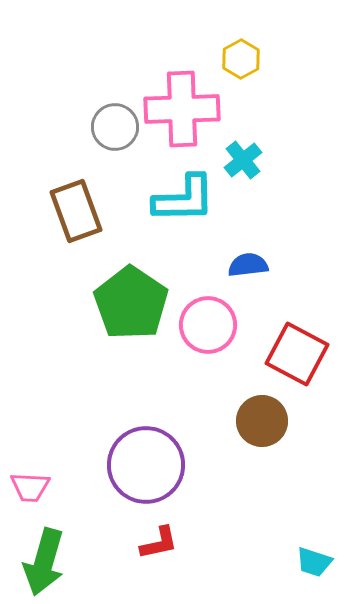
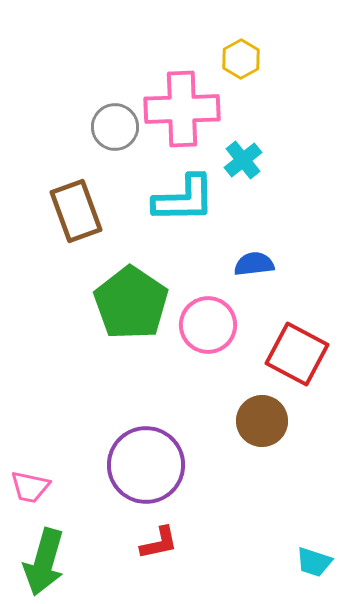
blue semicircle: moved 6 px right, 1 px up
pink trapezoid: rotated 9 degrees clockwise
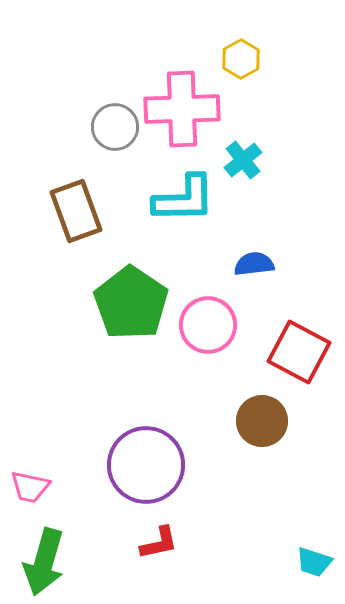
red square: moved 2 px right, 2 px up
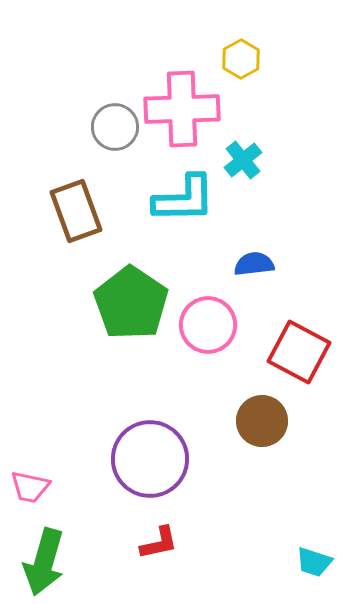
purple circle: moved 4 px right, 6 px up
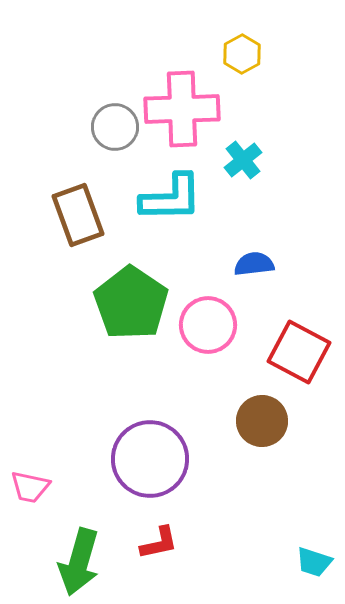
yellow hexagon: moved 1 px right, 5 px up
cyan L-shape: moved 13 px left, 1 px up
brown rectangle: moved 2 px right, 4 px down
green arrow: moved 35 px right
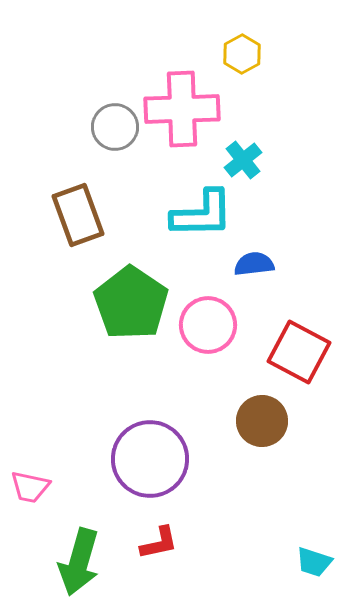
cyan L-shape: moved 31 px right, 16 px down
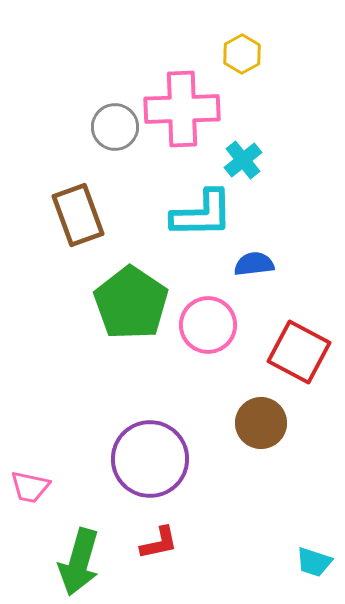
brown circle: moved 1 px left, 2 px down
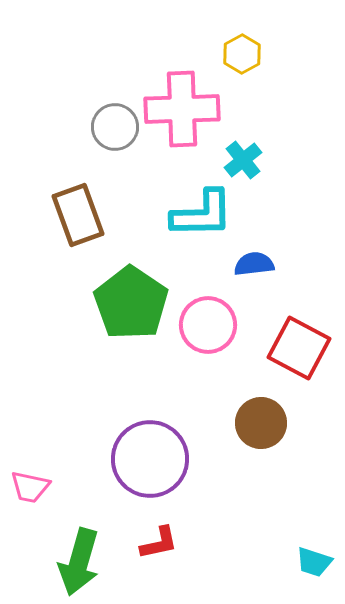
red square: moved 4 px up
